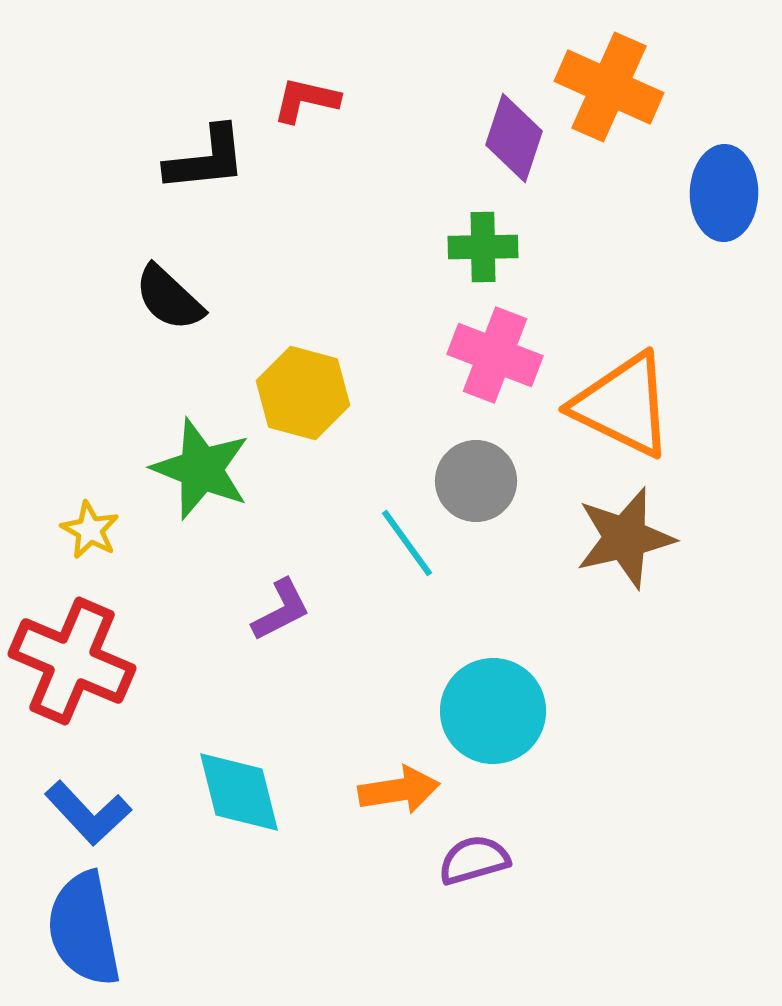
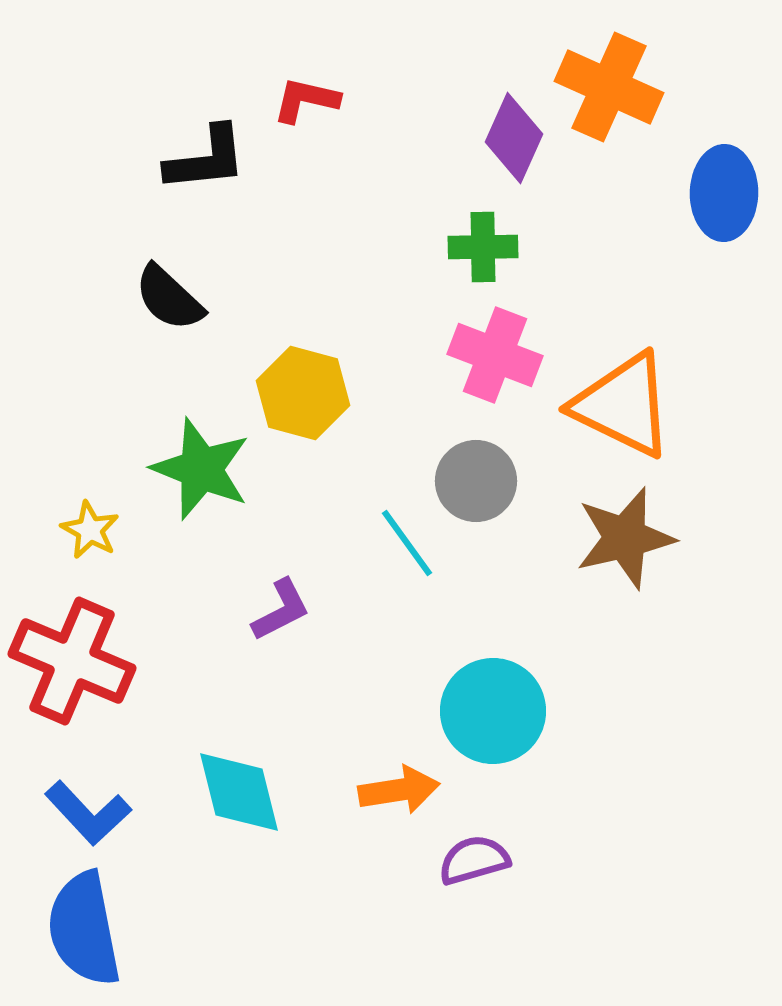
purple diamond: rotated 6 degrees clockwise
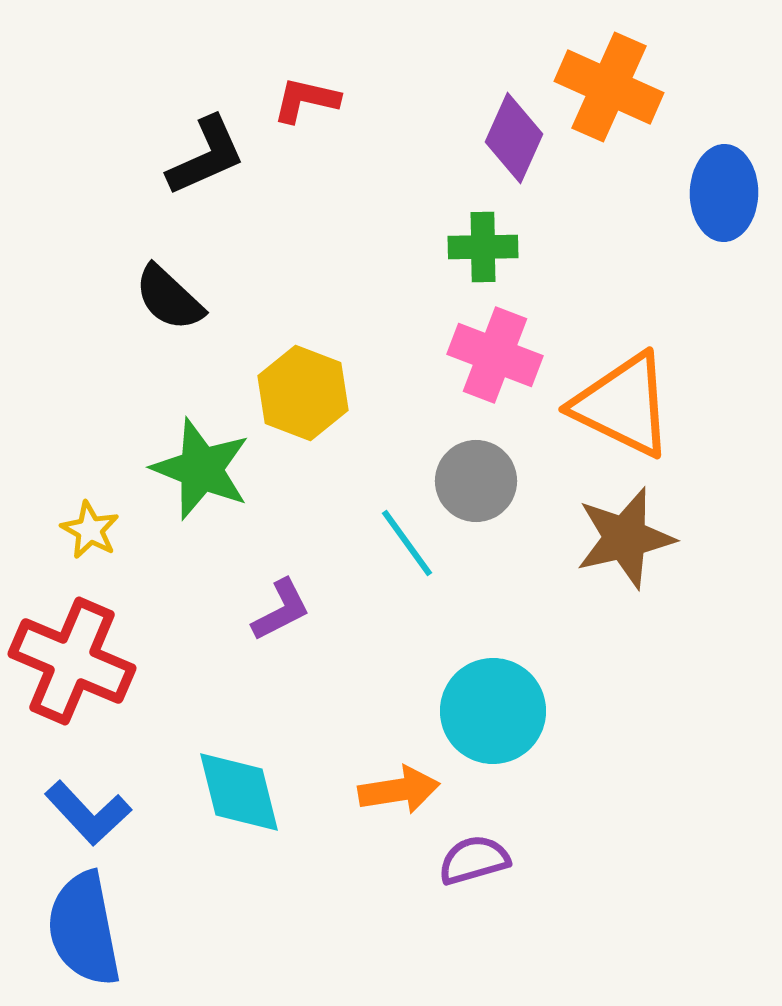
black L-shape: moved 3 px up; rotated 18 degrees counterclockwise
yellow hexagon: rotated 6 degrees clockwise
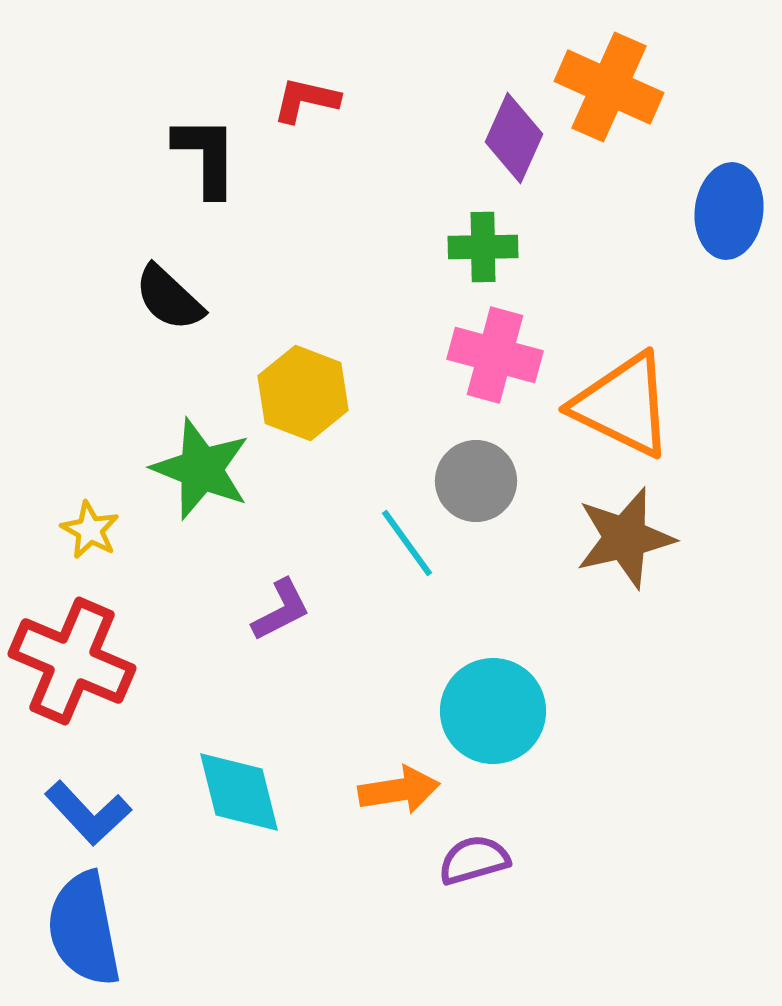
black L-shape: rotated 66 degrees counterclockwise
blue ellipse: moved 5 px right, 18 px down; rotated 6 degrees clockwise
pink cross: rotated 6 degrees counterclockwise
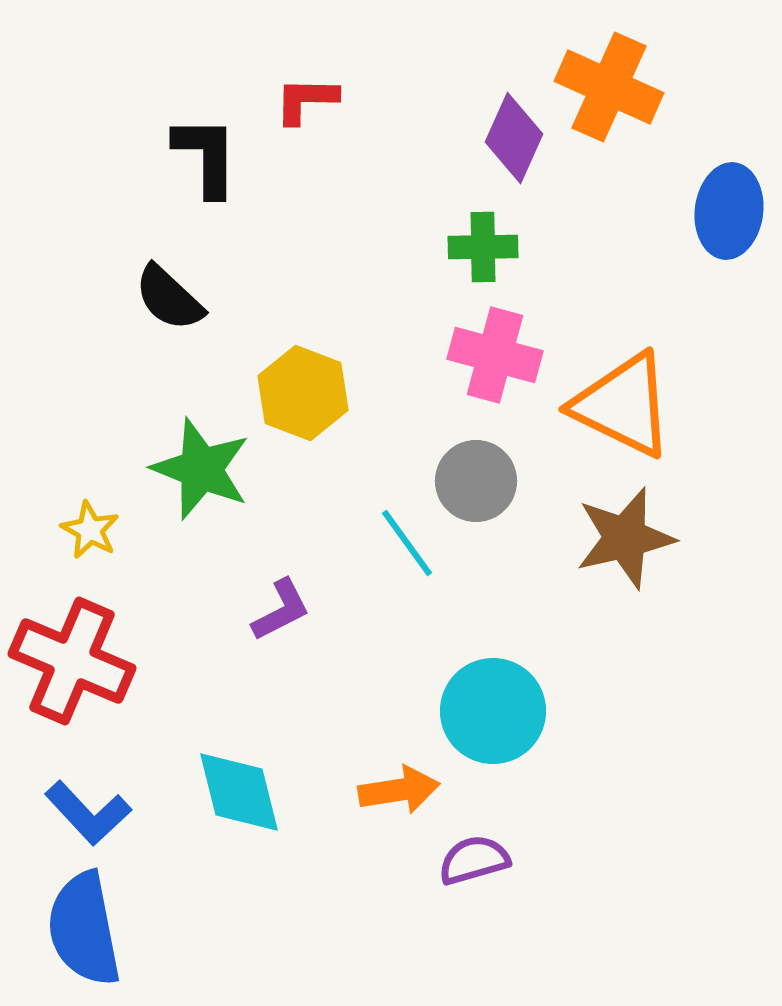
red L-shape: rotated 12 degrees counterclockwise
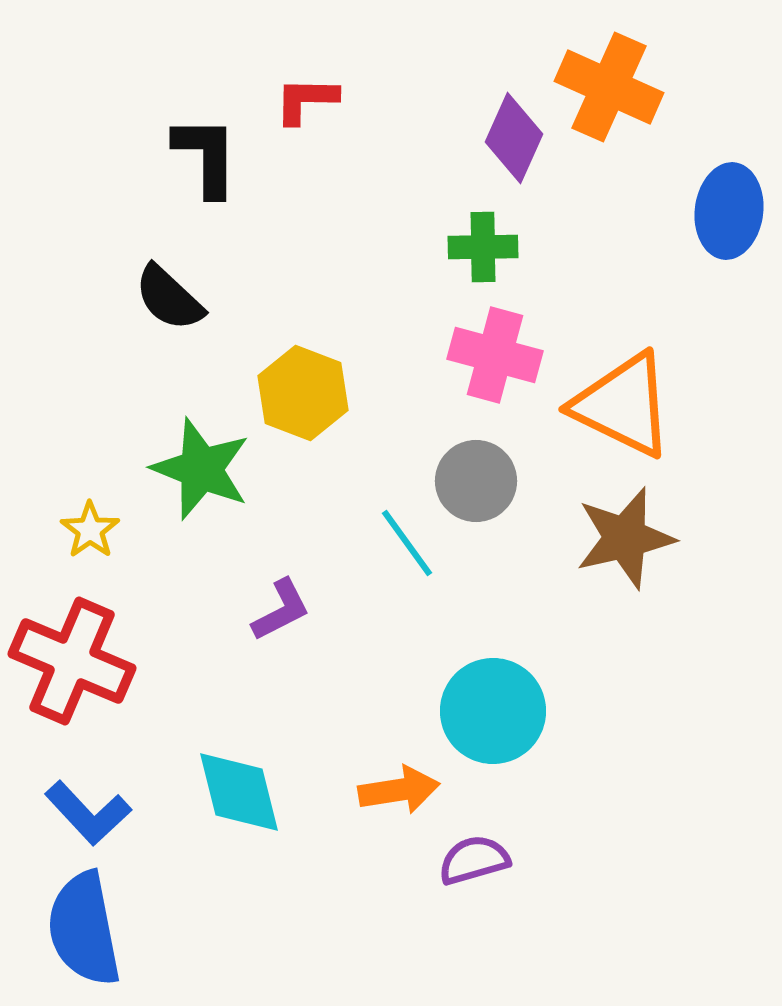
yellow star: rotated 8 degrees clockwise
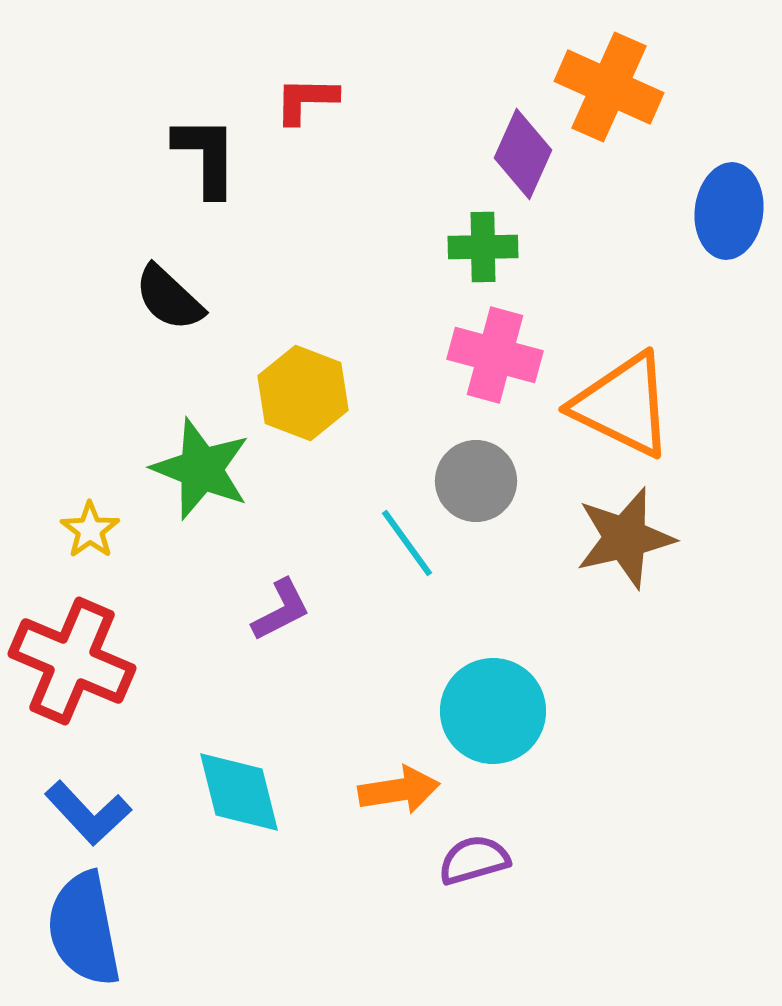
purple diamond: moved 9 px right, 16 px down
